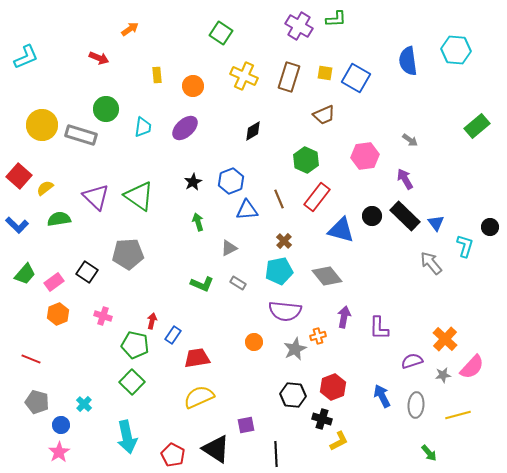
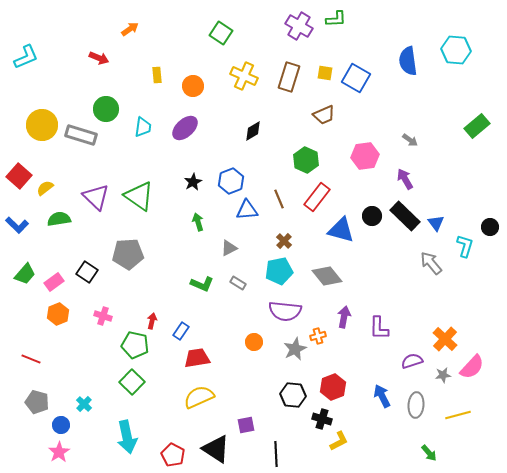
blue rectangle at (173, 335): moved 8 px right, 4 px up
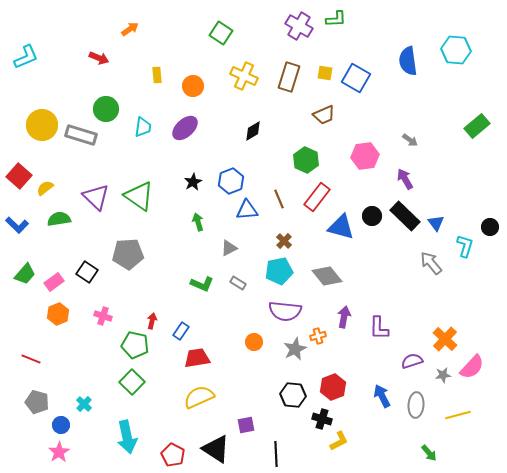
blue triangle at (341, 230): moved 3 px up
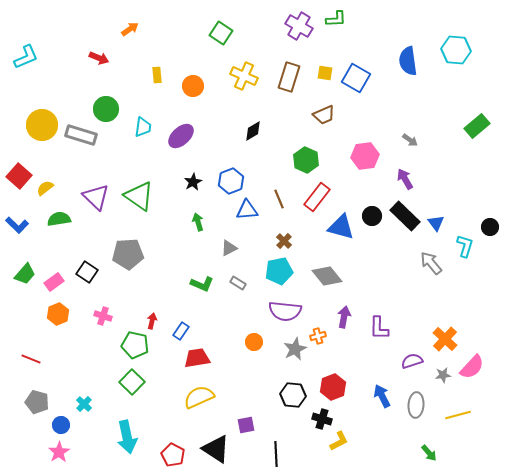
purple ellipse at (185, 128): moved 4 px left, 8 px down
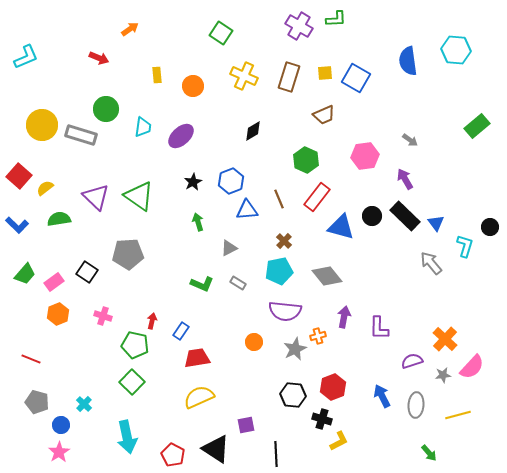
yellow square at (325, 73): rotated 14 degrees counterclockwise
